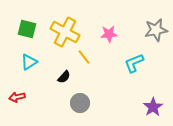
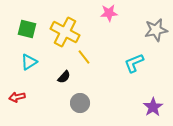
pink star: moved 21 px up
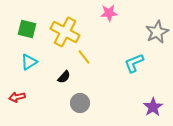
gray star: moved 1 px right, 2 px down; rotated 15 degrees counterclockwise
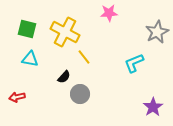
cyan triangle: moved 1 px right, 3 px up; rotated 42 degrees clockwise
gray circle: moved 9 px up
